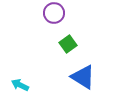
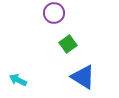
cyan arrow: moved 2 px left, 5 px up
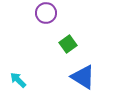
purple circle: moved 8 px left
cyan arrow: rotated 18 degrees clockwise
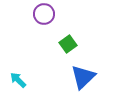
purple circle: moved 2 px left, 1 px down
blue triangle: rotated 44 degrees clockwise
